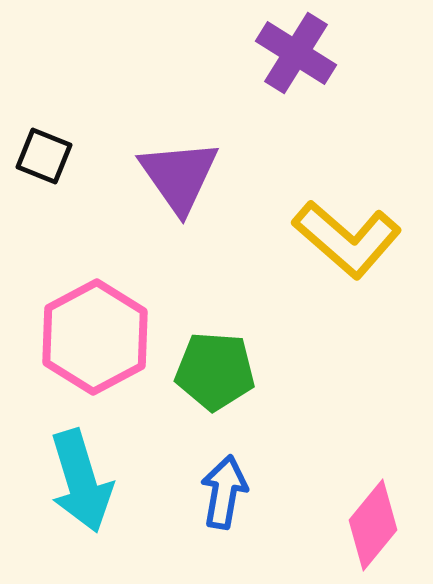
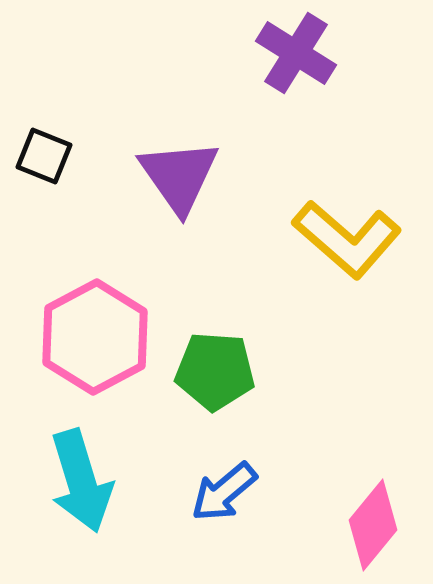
blue arrow: rotated 140 degrees counterclockwise
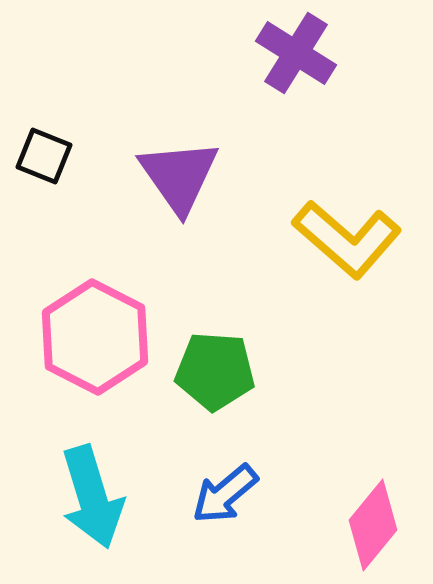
pink hexagon: rotated 5 degrees counterclockwise
cyan arrow: moved 11 px right, 16 px down
blue arrow: moved 1 px right, 2 px down
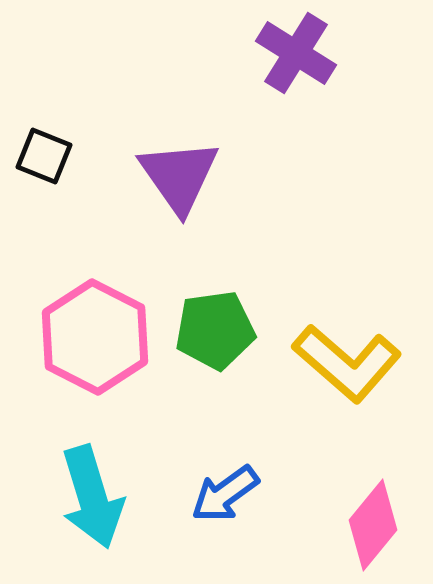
yellow L-shape: moved 124 px down
green pentagon: moved 41 px up; rotated 12 degrees counterclockwise
blue arrow: rotated 4 degrees clockwise
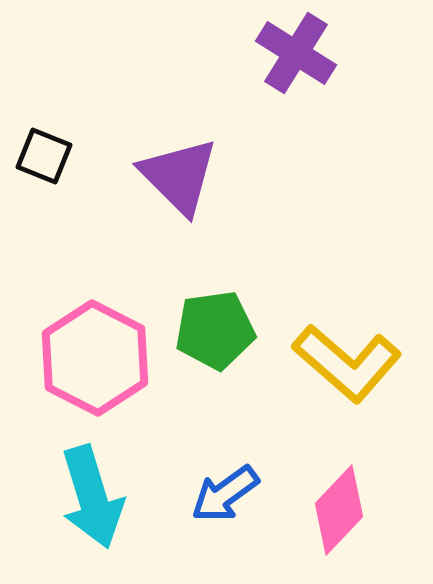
purple triangle: rotated 10 degrees counterclockwise
pink hexagon: moved 21 px down
pink diamond: moved 34 px left, 15 px up; rotated 4 degrees clockwise
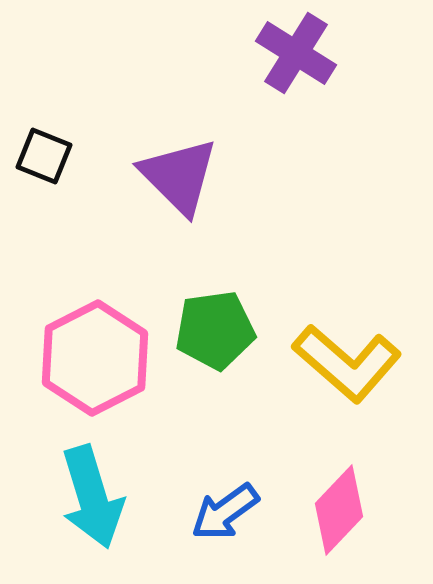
pink hexagon: rotated 6 degrees clockwise
blue arrow: moved 18 px down
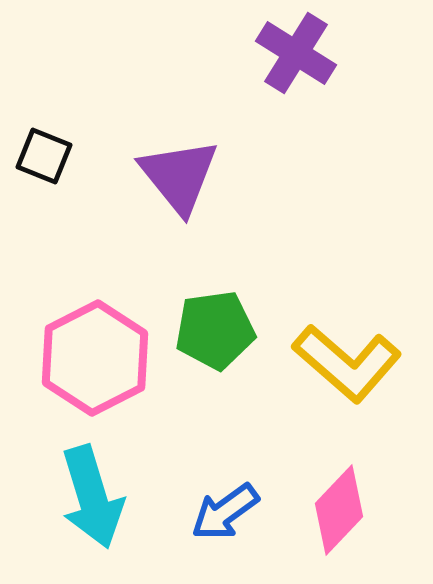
purple triangle: rotated 6 degrees clockwise
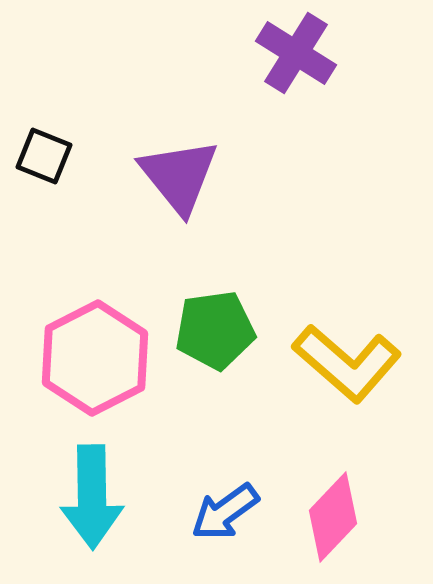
cyan arrow: rotated 16 degrees clockwise
pink diamond: moved 6 px left, 7 px down
